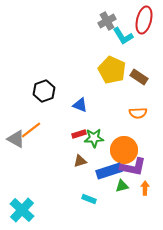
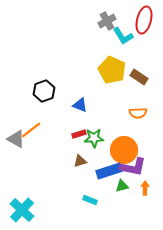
cyan rectangle: moved 1 px right, 1 px down
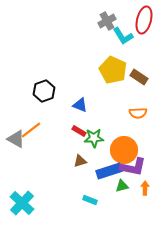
yellow pentagon: moved 1 px right
red rectangle: moved 3 px up; rotated 48 degrees clockwise
cyan cross: moved 7 px up
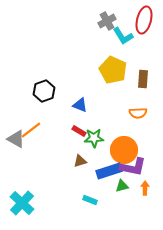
brown rectangle: moved 4 px right, 2 px down; rotated 60 degrees clockwise
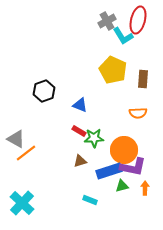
red ellipse: moved 6 px left
orange line: moved 5 px left, 23 px down
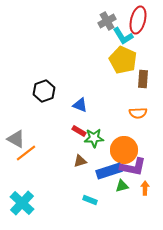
yellow pentagon: moved 10 px right, 10 px up
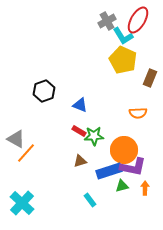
red ellipse: rotated 16 degrees clockwise
brown rectangle: moved 7 px right, 1 px up; rotated 18 degrees clockwise
green star: moved 2 px up
orange line: rotated 10 degrees counterclockwise
cyan rectangle: rotated 32 degrees clockwise
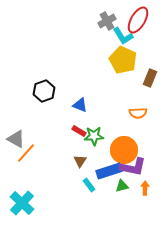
brown triangle: rotated 40 degrees counterclockwise
cyan rectangle: moved 1 px left, 15 px up
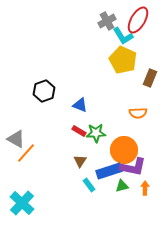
green star: moved 2 px right, 3 px up
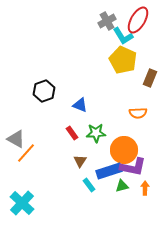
red rectangle: moved 7 px left, 2 px down; rotated 24 degrees clockwise
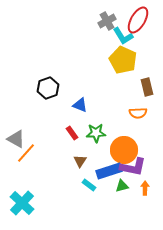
brown rectangle: moved 3 px left, 9 px down; rotated 36 degrees counterclockwise
black hexagon: moved 4 px right, 3 px up
cyan rectangle: rotated 16 degrees counterclockwise
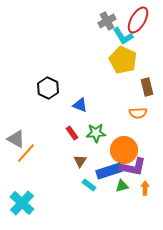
black hexagon: rotated 15 degrees counterclockwise
